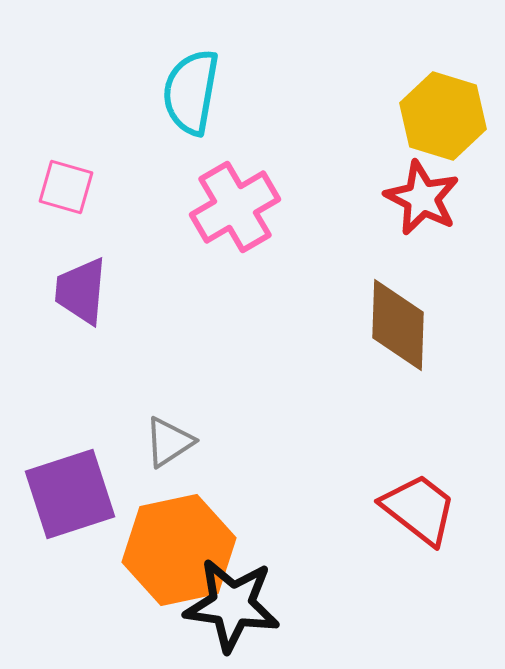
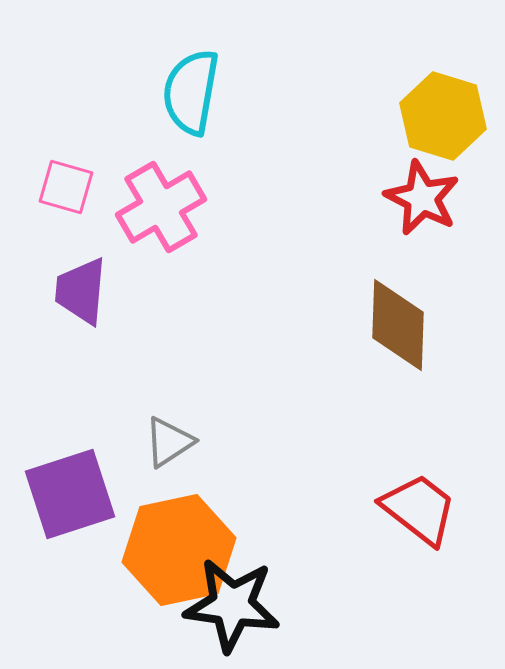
pink cross: moved 74 px left
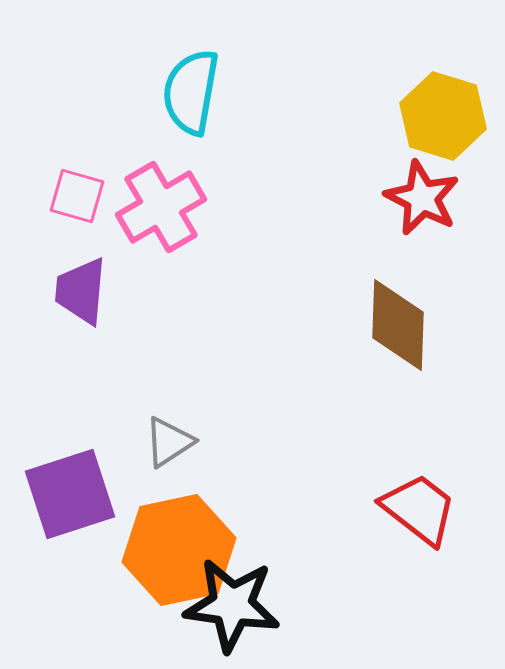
pink square: moved 11 px right, 9 px down
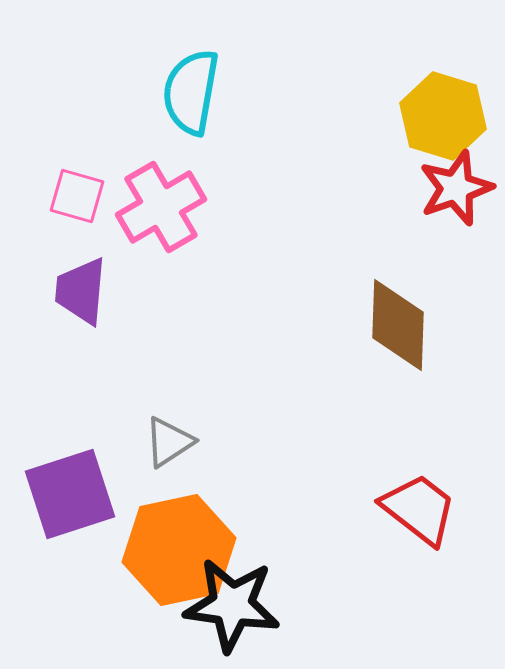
red star: moved 34 px right, 10 px up; rotated 26 degrees clockwise
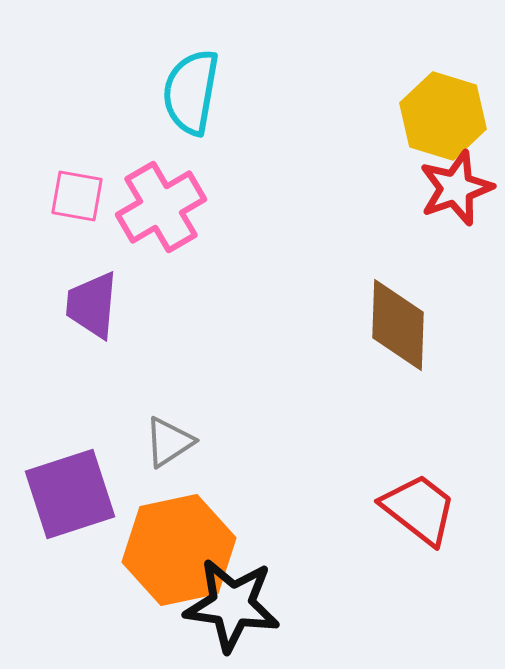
pink square: rotated 6 degrees counterclockwise
purple trapezoid: moved 11 px right, 14 px down
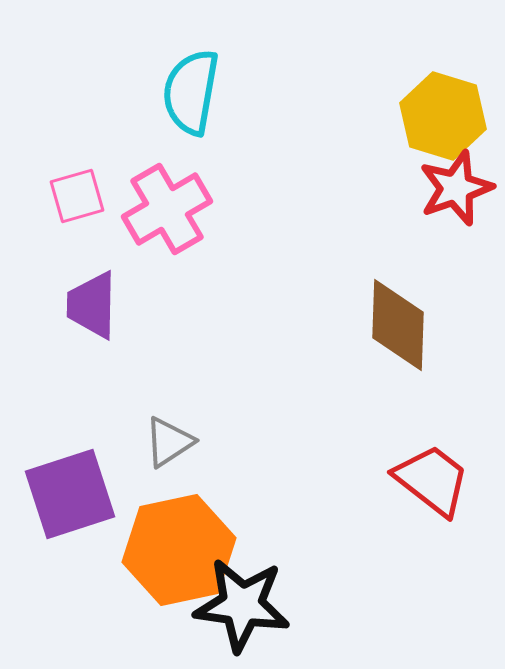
pink square: rotated 26 degrees counterclockwise
pink cross: moved 6 px right, 2 px down
purple trapezoid: rotated 4 degrees counterclockwise
red trapezoid: moved 13 px right, 29 px up
black star: moved 10 px right
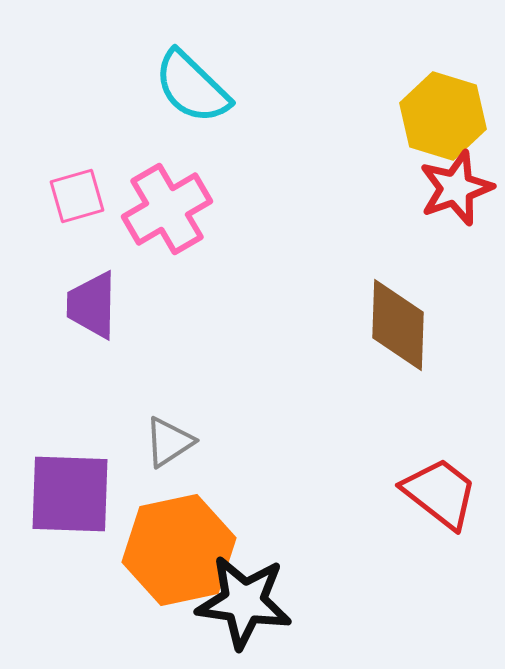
cyan semicircle: moved 1 px right, 5 px up; rotated 56 degrees counterclockwise
red trapezoid: moved 8 px right, 13 px down
purple square: rotated 20 degrees clockwise
black star: moved 2 px right, 3 px up
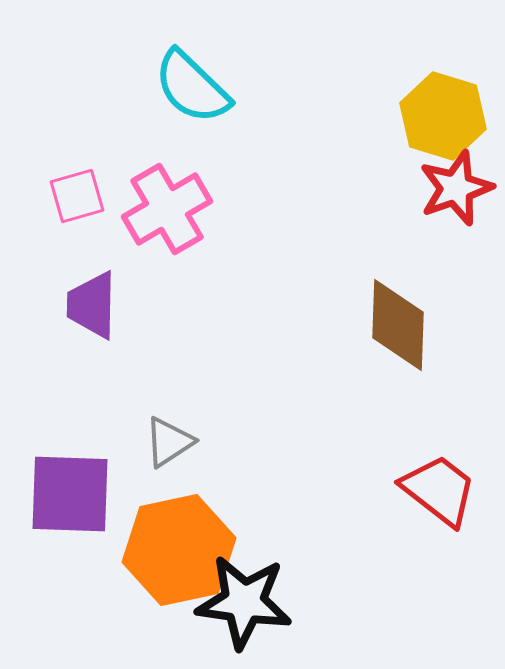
red trapezoid: moved 1 px left, 3 px up
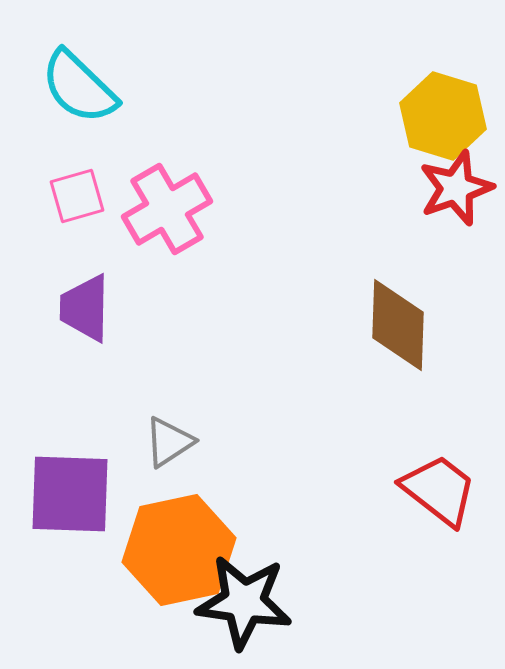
cyan semicircle: moved 113 px left
purple trapezoid: moved 7 px left, 3 px down
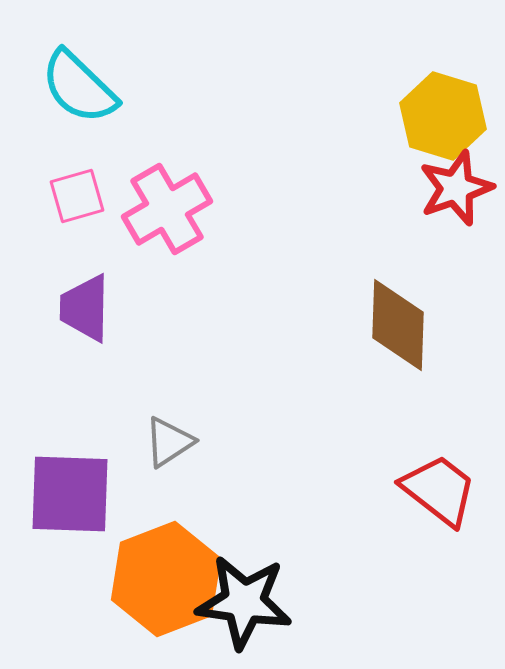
orange hexagon: moved 13 px left, 29 px down; rotated 9 degrees counterclockwise
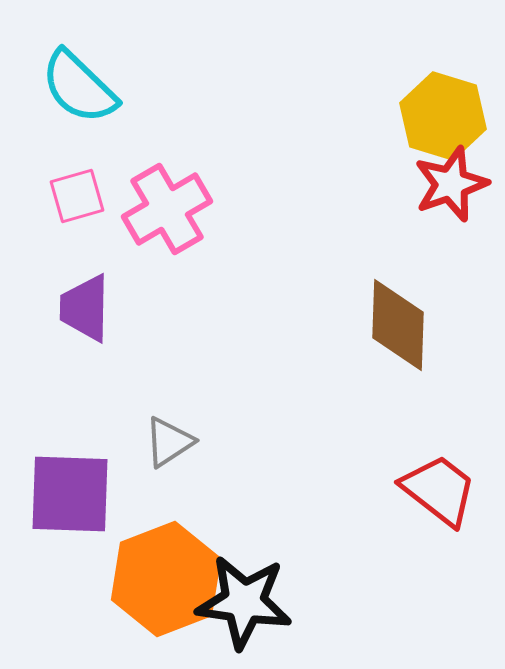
red star: moved 5 px left, 4 px up
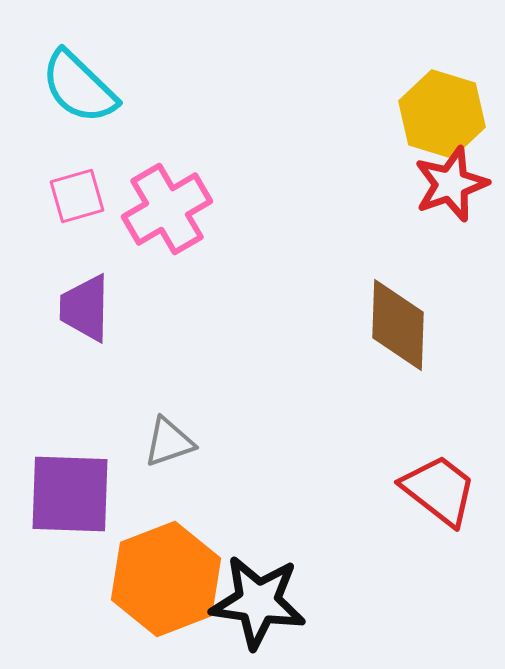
yellow hexagon: moved 1 px left, 2 px up
gray triangle: rotated 14 degrees clockwise
black star: moved 14 px right
